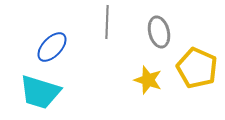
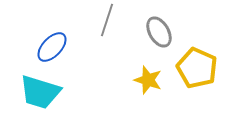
gray line: moved 2 px up; rotated 16 degrees clockwise
gray ellipse: rotated 16 degrees counterclockwise
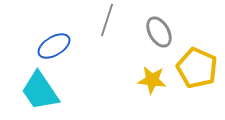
blue ellipse: moved 2 px right, 1 px up; rotated 16 degrees clockwise
yellow star: moved 4 px right; rotated 12 degrees counterclockwise
cyan trapezoid: moved 1 px up; rotated 39 degrees clockwise
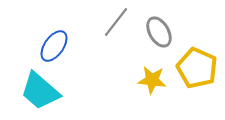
gray line: moved 9 px right, 2 px down; rotated 20 degrees clockwise
blue ellipse: rotated 24 degrees counterclockwise
cyan trapezoid: rotated 15 degrees counterclockwise
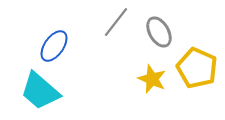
yellow star: moved 1 px up; rotated 16 degrees clockwise
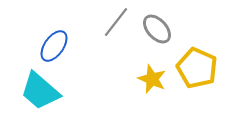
gray ellipse: moved 2 px left, 3 px up; rotated 12 degrees counterclockwise
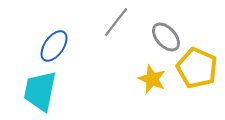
gray ellipse: moved 9 px right, 8 px down
cyan trapezoid: rotated 60 degrees clockwise
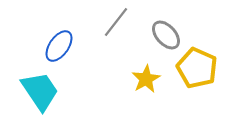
gray ellipse: moved 2 px up
blue ellipse: moved 5 px right
yellow star: moved 6 px left; rotated 20 degrees clockwise
cyan trapezoid: rotated 135 degrees clockwise
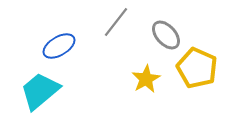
blue ellipse: rotated 24 degrees clockwise
cyan trapezoid: rotated 96 degrees counterclockwise
